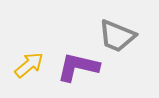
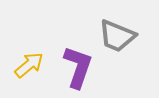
purple L-shape: rotated 96 degrees clockwise
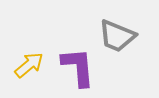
purple L-shape: rotated 24 degrees counterclockwise
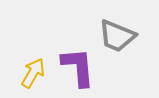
yellow arrow: moved 4 px right, 8 px down; rotated 20 degrees counterclockwise
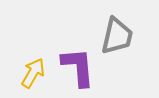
gray trapezoid: rotated 99 degrees counterclockwise
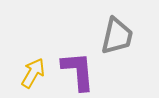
purple L-shape: moved 4 px down
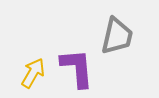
purple L-shape: moved 1 px left, 3 px up
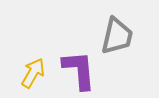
purple L-shape: moved 2 px right, 2 px down
